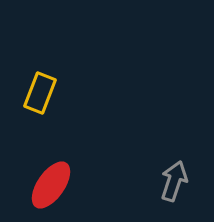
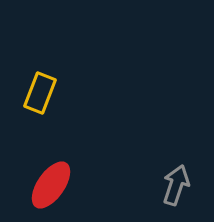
gray arrow: moved 2 px right, 4 px down
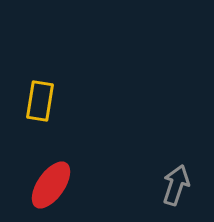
yellow rectangle: moved 8 px down; rotated 12 degrees counterclockwise
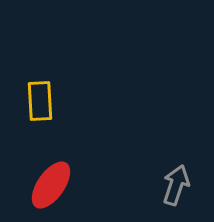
yellow rectangle: rotated 12 degrees counterclockwise
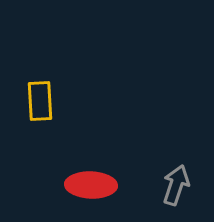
red ellipse: moved 40 px right; rotated 57 degrees clockwise
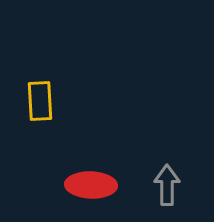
gray arrow: moved 9 px left; rotated 18 degrees counterclockwise
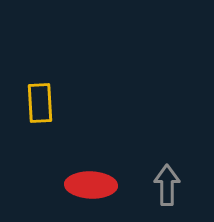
yellow rectangle: moved 2 px down
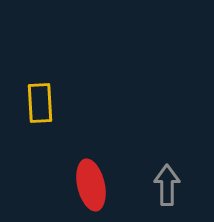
red ellipse: rotated 75 degrees clockwise
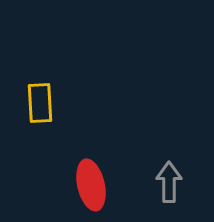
gray arrow: moved 2 px right, 3 px up
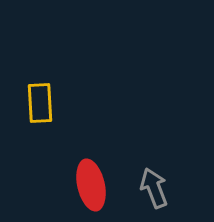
gray arrow: moved 15 px left, 6 px down; rotated 21 degrees counterclockwise
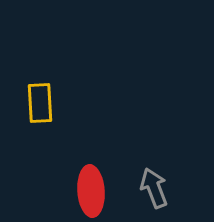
red ellipse: moved 6 px down; rotated 9 degrees clockwise
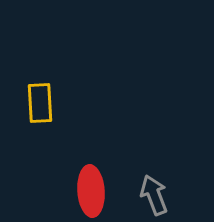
gray arrow: moved 7 px down
